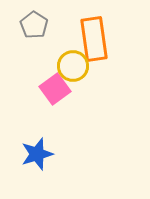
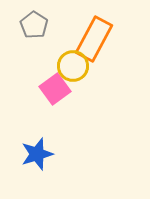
orange rectangle: rotated 36 degrees clockwise
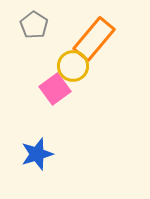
orange rectangle: rotated 12 degrees clockwise
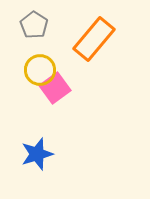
yellow circle: moved 33 px left, 4 px down
pink square: moved 1 px up
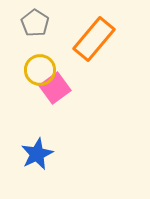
gray pentagon: moved 1 px right, 2 px up
blue star: rotated 8 degrees counterclockwise
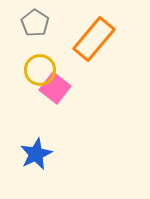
pink square: rotated 16 degrees counterclockwise
blue star: moved 1 px left
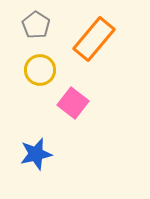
gray pentagon: moved 1 px right, 2 px down
pink square: moved 18 px right, 15 px down
blue star: rotated 12 degrees clockwise
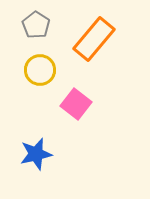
pink square: moved 3 px right, 1 px down
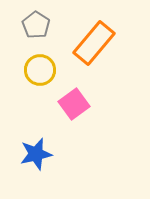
orange rectangle: moved 4 px down
pink square: moved 2 px left; rotated 16 degrees clockwise
